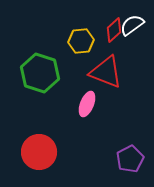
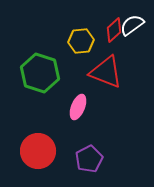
pink ellipse: moved 9 px left, 3 px down
red circle: moved 1 px left, 1 px up
purple pentagon: moved 41 px left
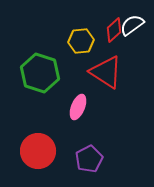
red triangle: rotated 12 degrees clockwise
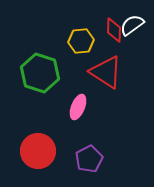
red diamond: rotated 45 degrees counterclockwise
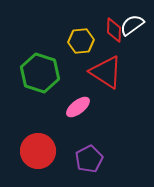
pink ellipse: rotated 30 degrees clockwise
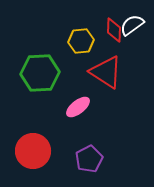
green hexagon: rotated 21 degrees counterclockwise
red circle: moved 5 px left
